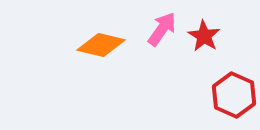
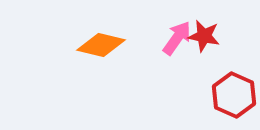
pink arrow: moved 15 px right, 9 px down
red star: rotated 20 degrees counterclockwise
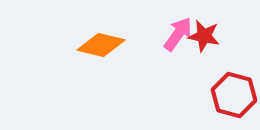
pink arrow: moved 1 px right, 4 px up
red hexagon: rotated 9 degrees counterclockwise
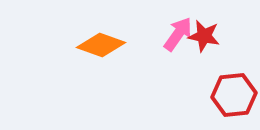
orange diamond: rotated 6 degrees clockwise
red hexagon: rotated 21 degrees counterclockwise
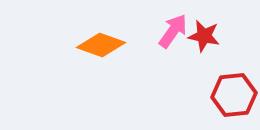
pink arrow: moved 5 px left, 3 px up
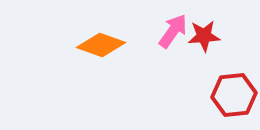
red star: rotated 16 degrees counterclockwise
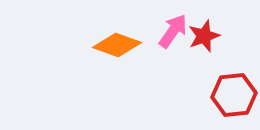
red star: rotated 16 degrees counterclockwise
orange diamond: moved 16 px right
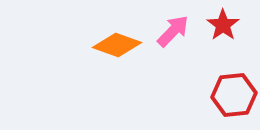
pink arrow: rotated 9 degrees clockwise
red star: moved 19 px right, 11 px up; rotated 16 degrees counterclockwise
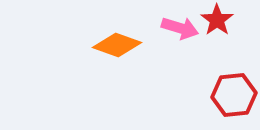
red star: moved 6 px left, 5 px up
pink arrow: moved 7 px right, 3 px up; rotated 63 degrees clockwise
